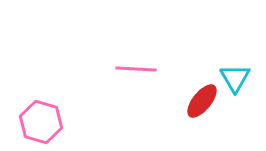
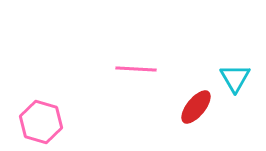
red ellipse: moved 6 px left, 6 px down
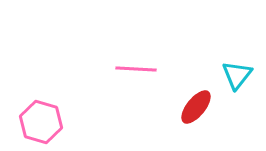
cyan triangle: moved 2 px right, 3 px up; rotated 8 degrees clockwise
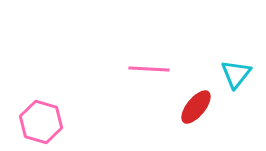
pink line: moved 13 px right
cyan triangle: moved 1 px left, 1 px up
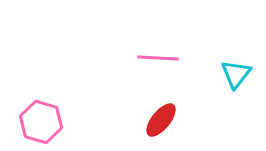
pink line: moved 9 px right, 11 px up
red ellipse: moved 35 px left, 13 px down
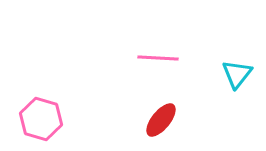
cyan triangle: moved 1 px right
pink hexagon: moved 3 px up
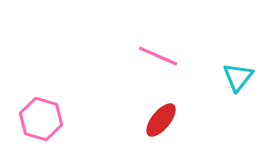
pink line: moved 2 px up; rotated 21 degrees clockwise
cyan triangle: moved 1 px right, 3 px down
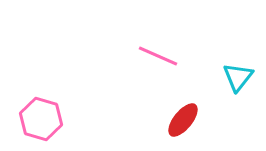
red ellipse: moved 22 px right
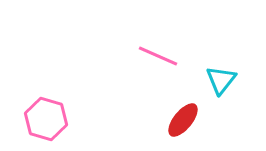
cyan triangle: moved 17 px left, 3 px down
pink hexagon: moved 5 px right
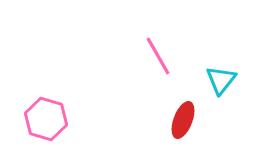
pink line: rotated 36 degrees clockwise
red ellipse: rotated 18 degrees counterclockwise
